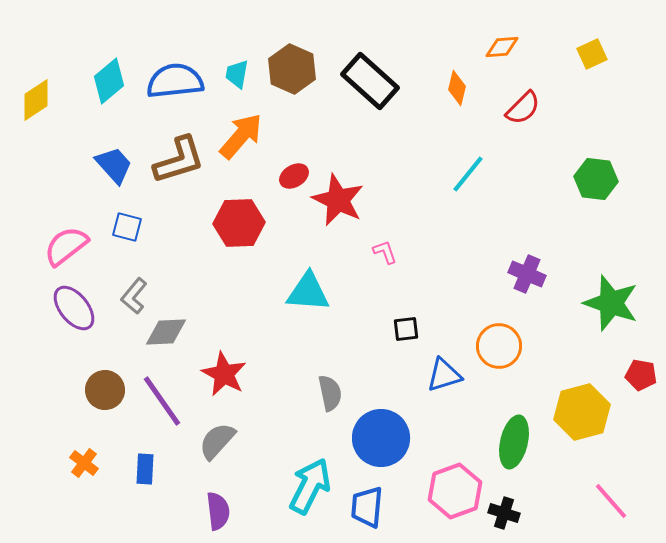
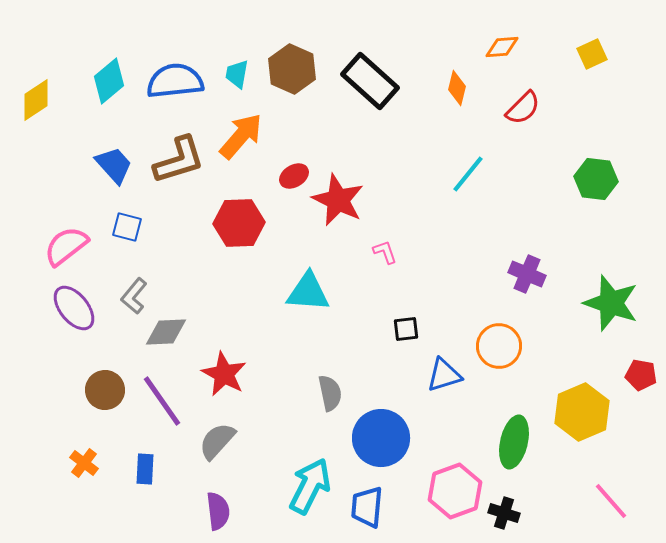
yellow hexagon at (582, 412): rotated 8 degrees counterclockwise
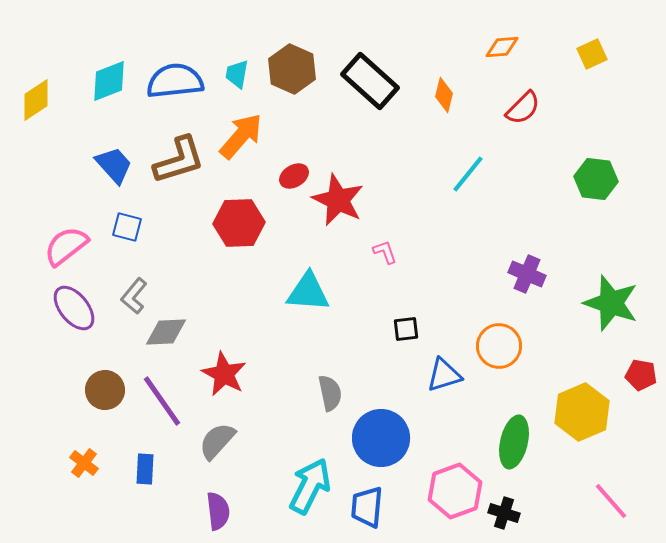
cyan diamond at (109, 81): rotated 18 degrees clockwise
orange diamond at (457, 88): moved 13 px left, 7 px down
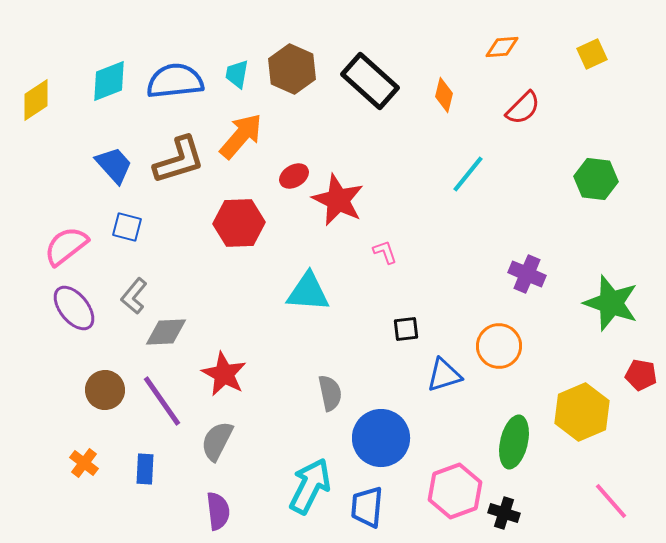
gray semicircle at (217, 441): rotated 15 degrees counterclockwise
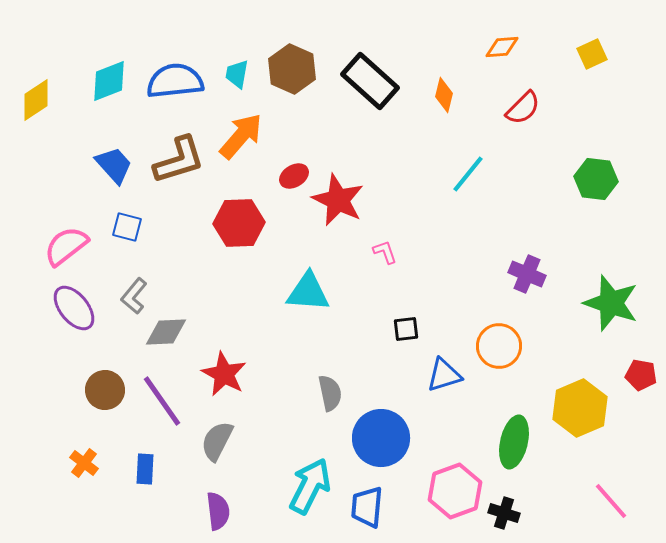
yellow hexagon at (582, 412): moved 2 px left, 4 px up
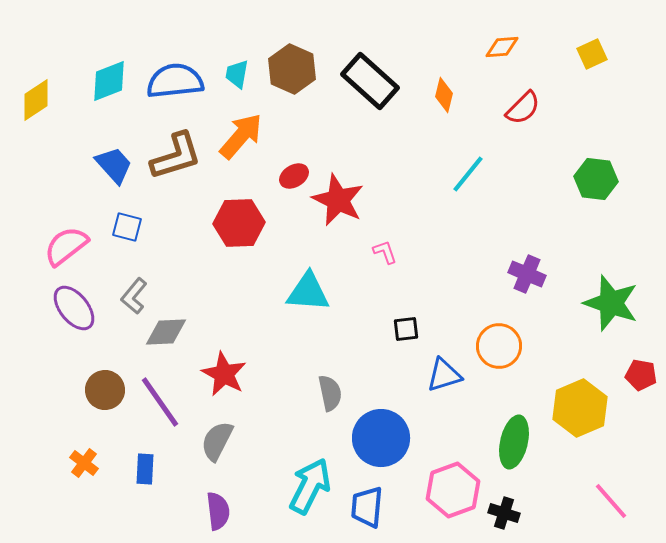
brown L-shape at (179, 160): moved 3 px left, 4 px up
purple line at (162, 401): moved 2 px left, 1 px down
pink hexagon at (455, 491): moved 2 px left, 1 px up
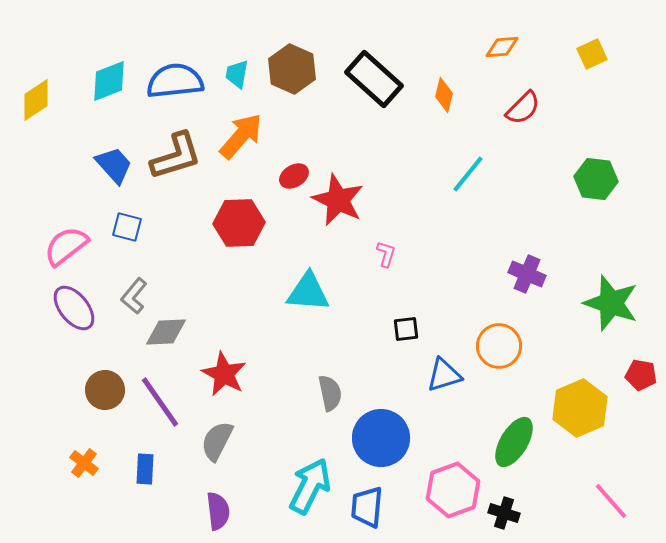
black rectangle at (370, 81): moved 4 px right, 2 px up
pink L-shape at (385, 252): moved 1 px right, 2 px down; rotated 36 degrees clockwise
green ellipse at (514, 442): rotated 18 degrees clockwise
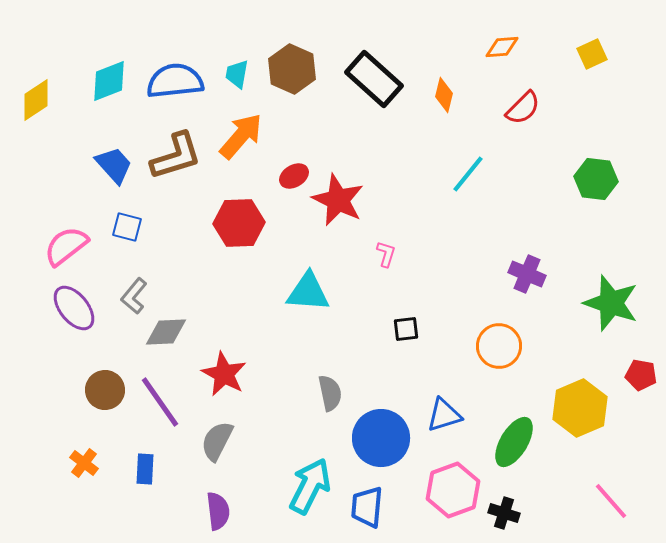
blue triangle at (444, 375): moved 40 px down
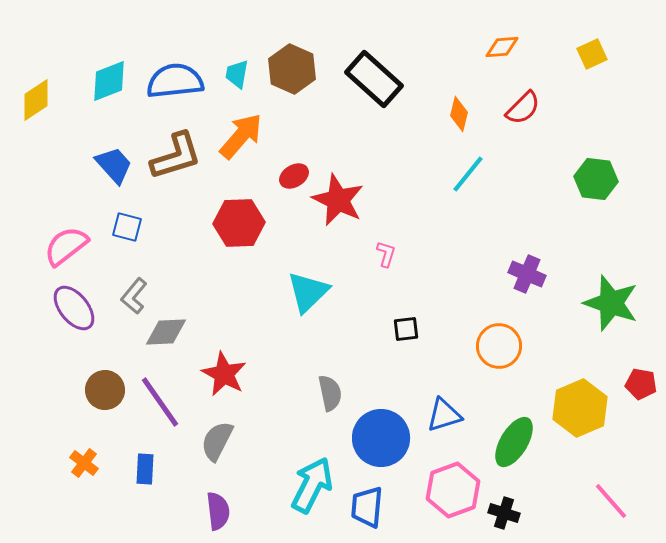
orange diamond at (444, 95): moved 15 px right, 19 px down
cyan triangle at (308, 292): rotated 48 degrees counterclockwise
red pentagon at (641, 375): moved 9 px down
cyan arrow at (310, 486): moved 2 px right, 1 px up
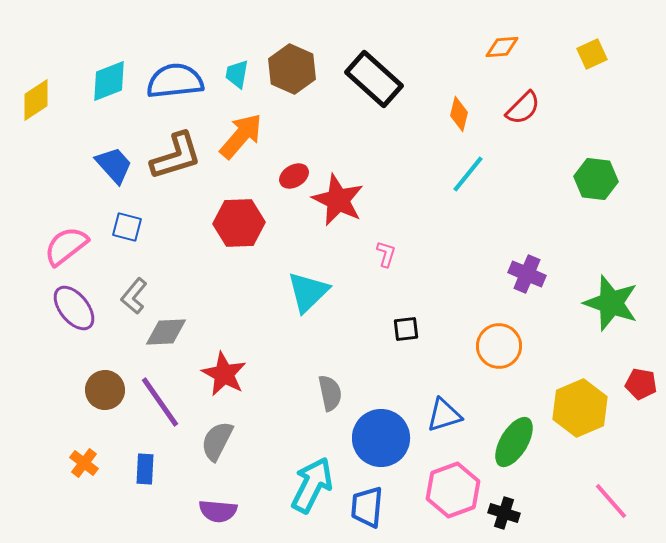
purple semicircle at (218, 511): rotated 102 degrees clockwise
